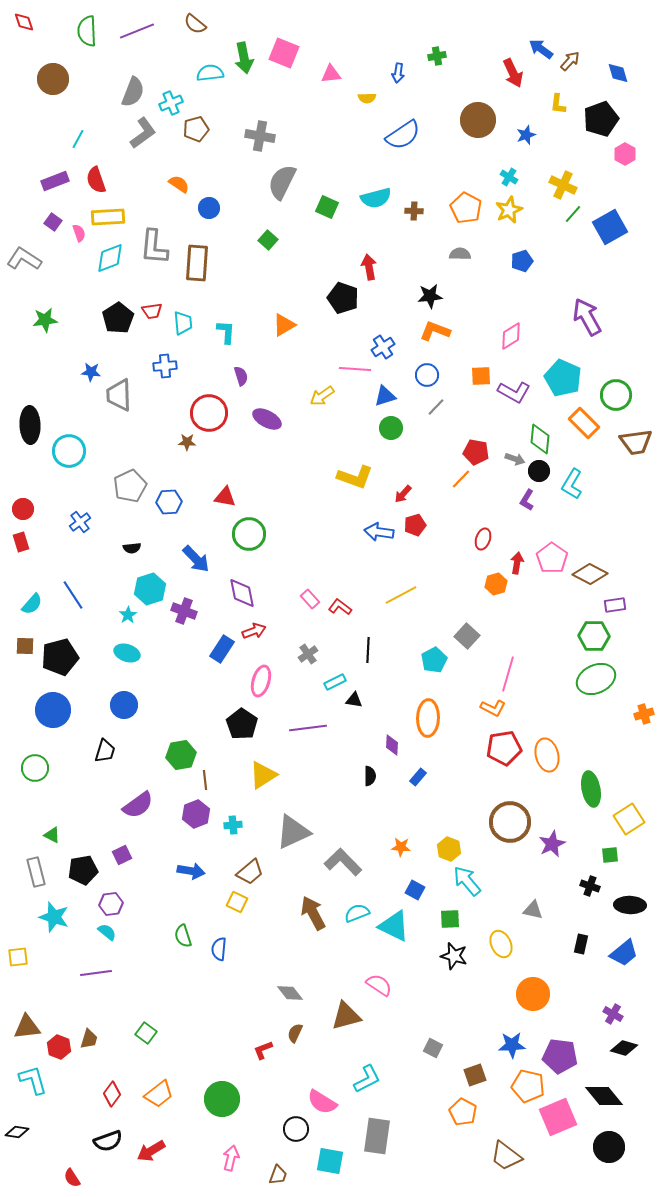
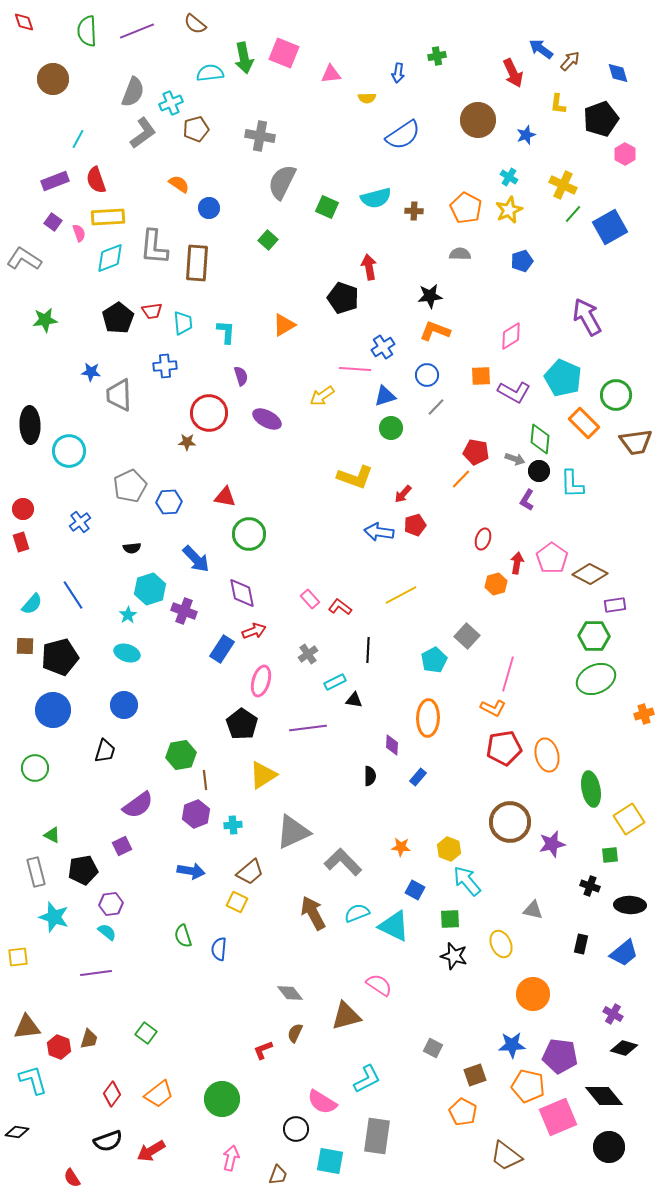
cyan L-shape at (572, 484): rotated 32 degrees counterclockwise
purple star at (552, 844): rotated 12 degrees clockwise
purple square at (122, 855): moved 9 px up
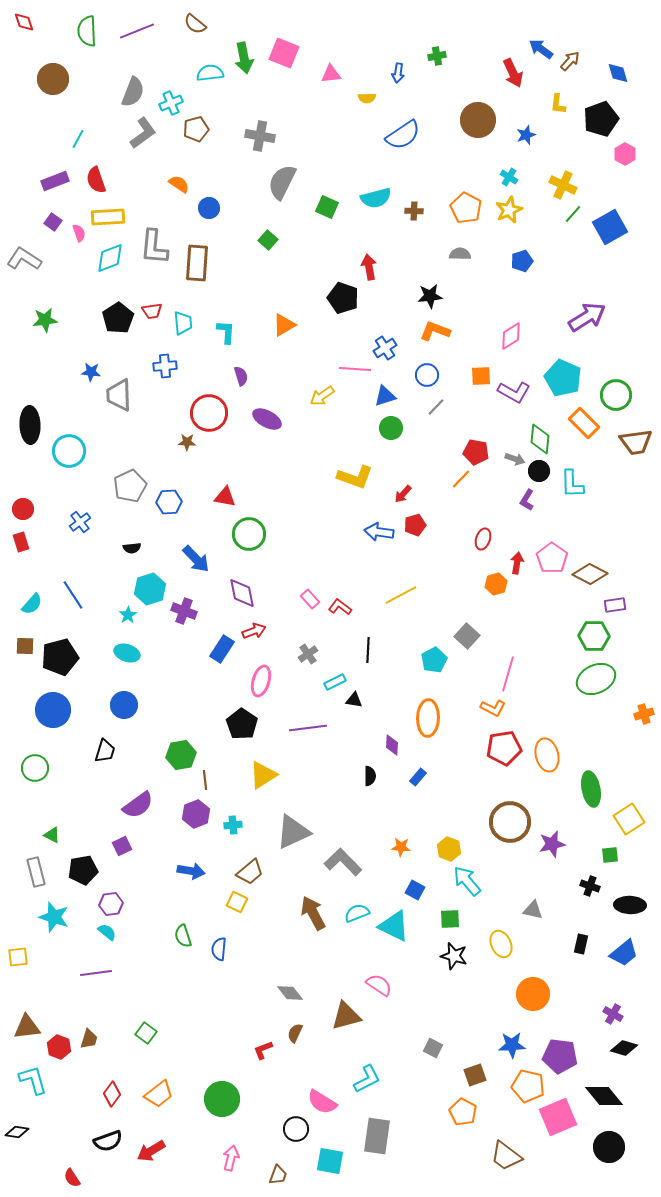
purple arrow at (587, 317): rotated 87 degrees clockwise
blue cross at (383, 347): moved 2 px right, 1 px down
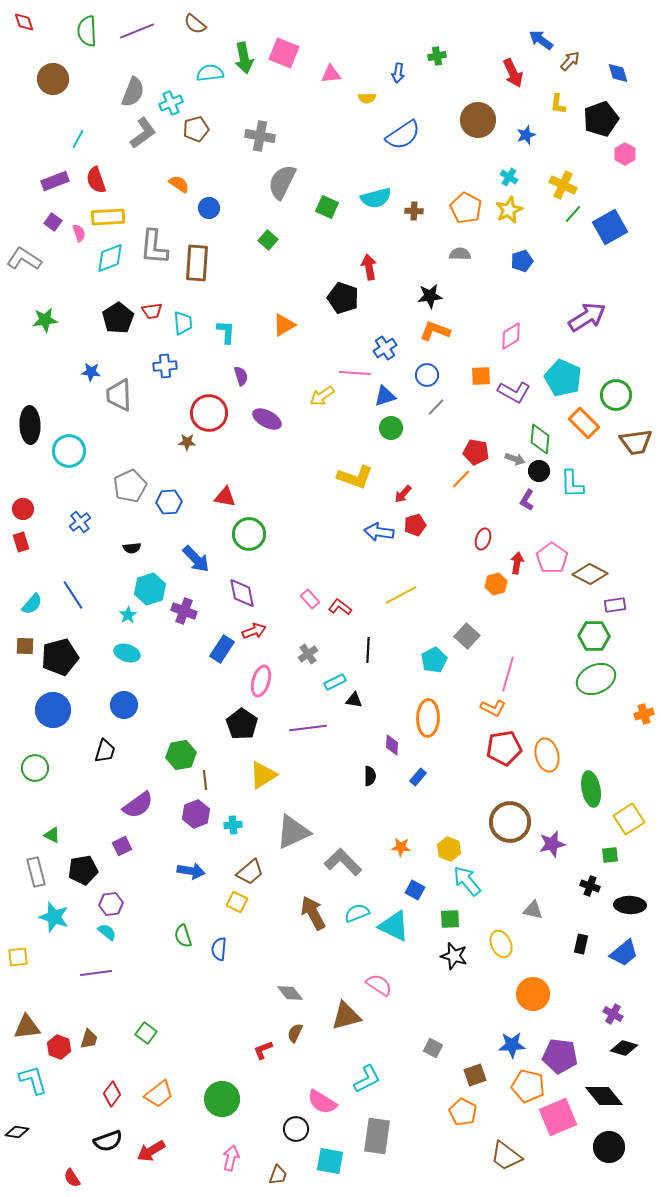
blue arrow at (541, 49): moved 9 px up
pink line at (355, 369): moved 4 px down
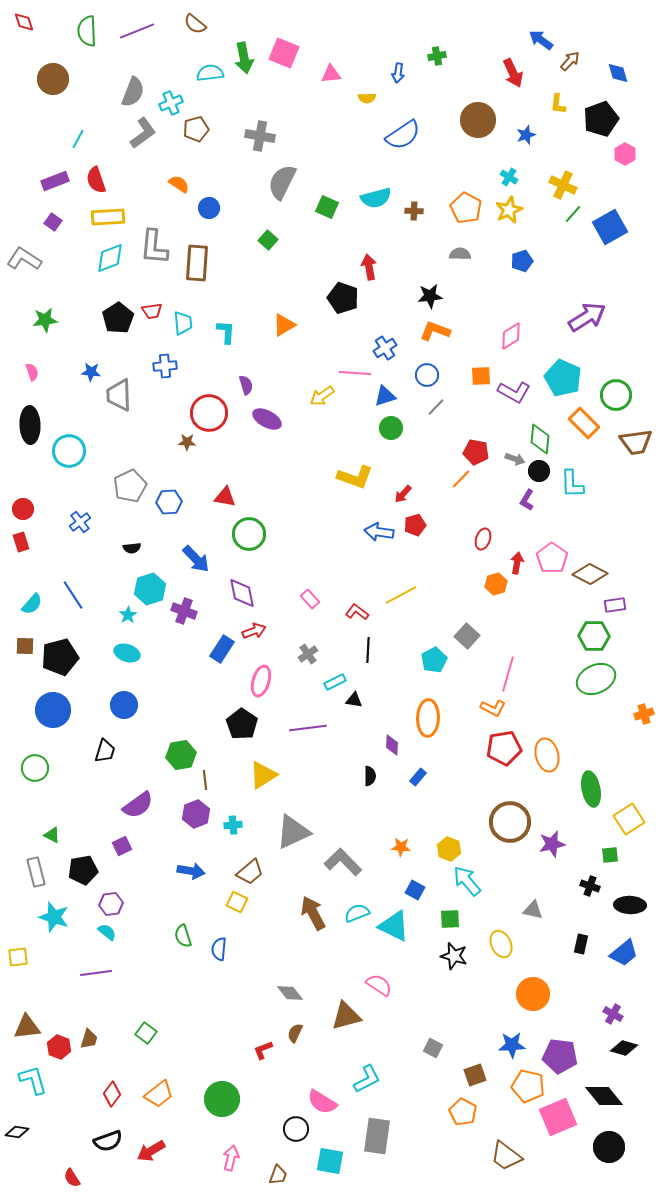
pink semicircle at (79, 233): moved 47 px left, 139 px down
purple semicircle at (241, 376): moved 5 px right, 9 px down
red L-shape at (340, 607): moved 17 px right, 5 px down
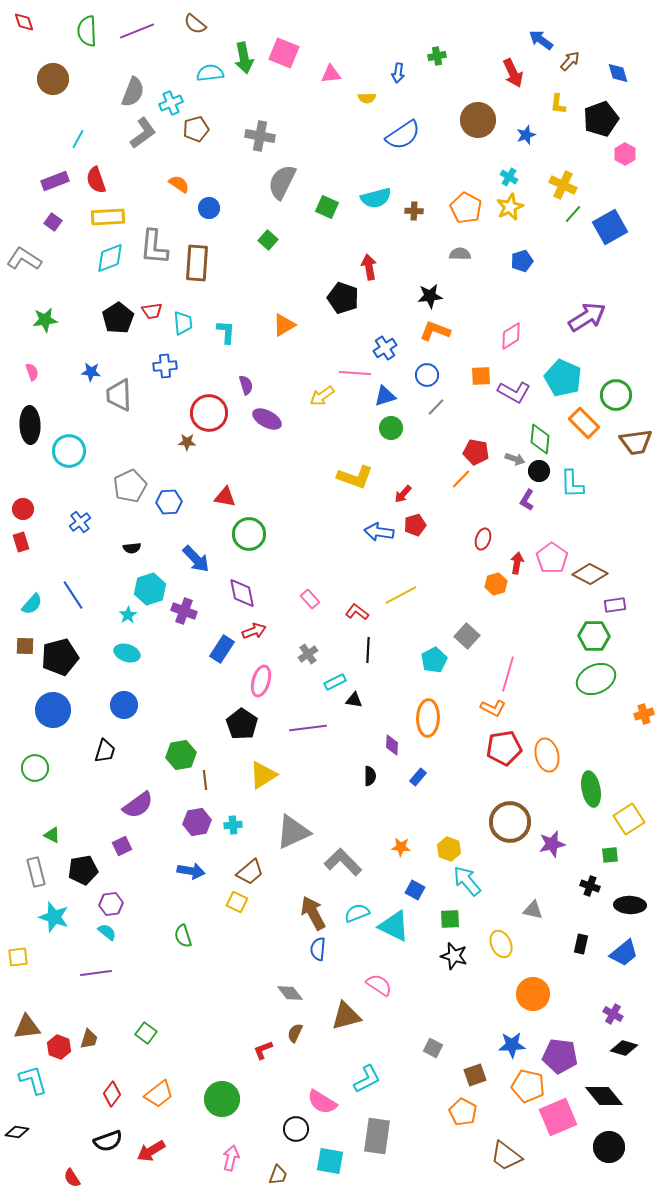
yellow star at (509, 210): moved 1 px right, 3 px up
purple hexagon at (196, 814): moved 1 px right, 8 px down; rotated 12 degrees clockwise
blue semicircle at (219, 949): moved 99 px right
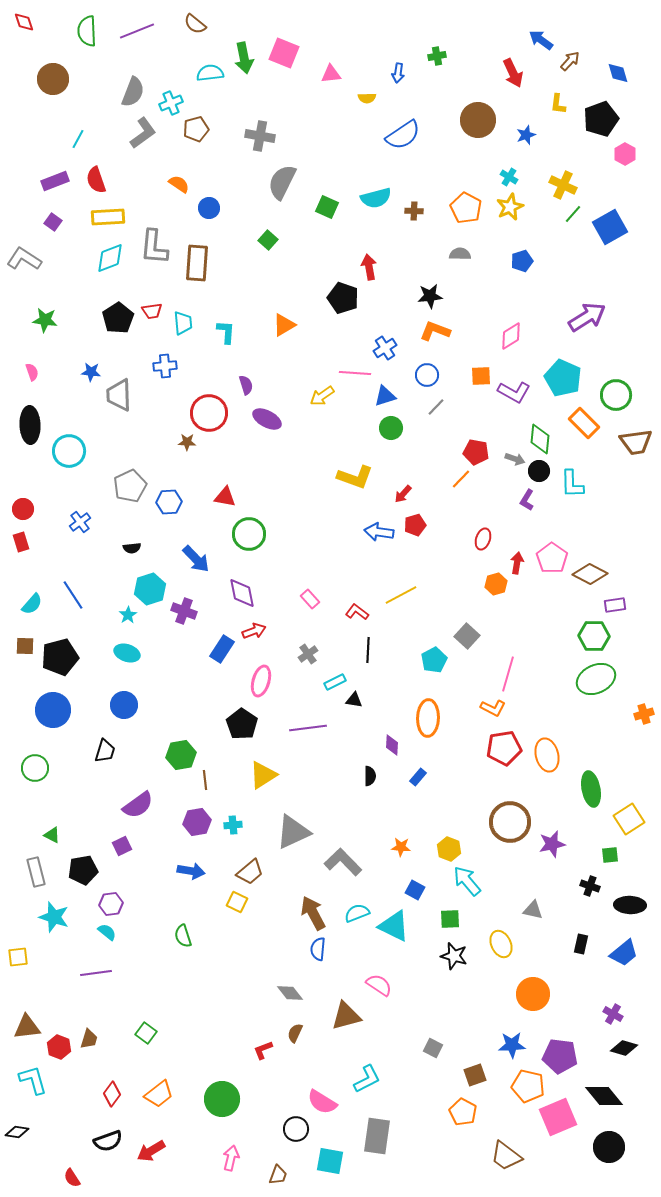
green star at (45, 320): rotated 15 degrees clockwise
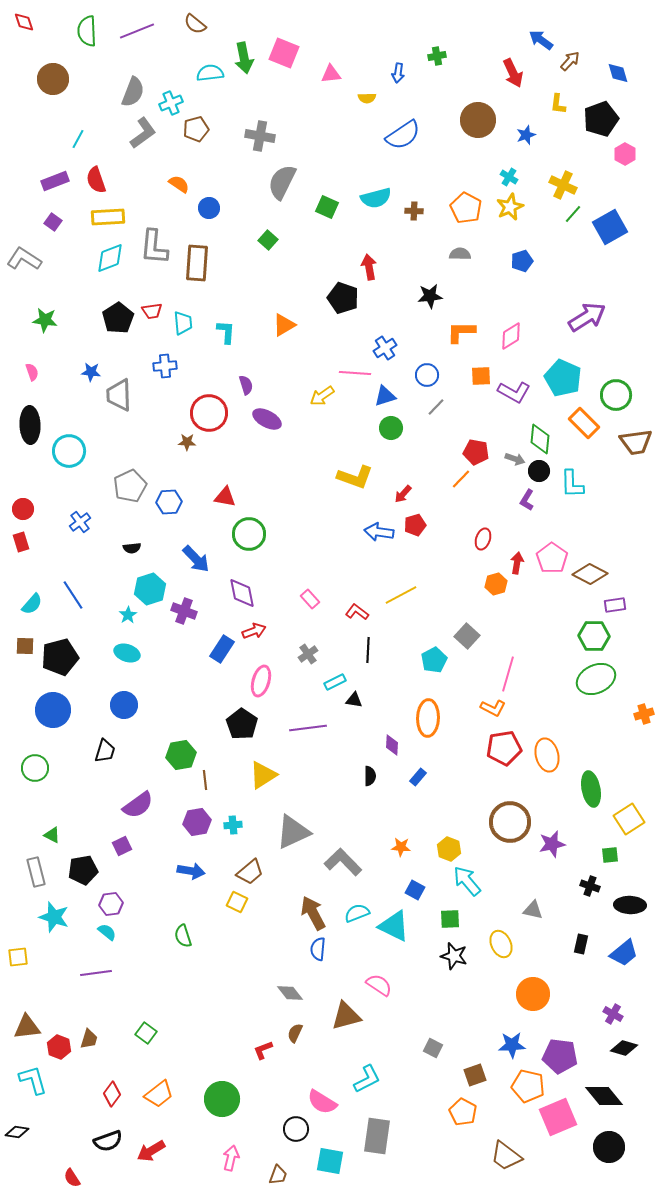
orange L-shape at (435, 331): moved 26 px right, 1 px down; rotated 20 degrees counterclockwise
